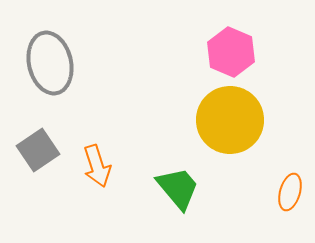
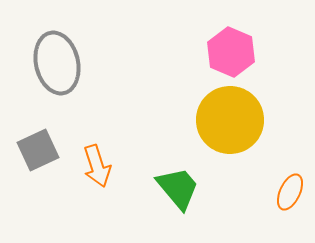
gray ellipse: moved 7 px right
gray square: rotated 9 degrees clockwise
orange ellipse: rotated 9 degrees clockwise
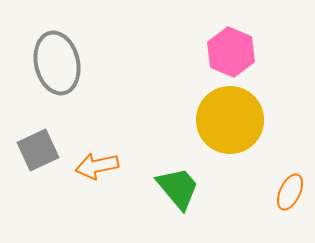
orange arrow: rotated 96 degrees clockwise
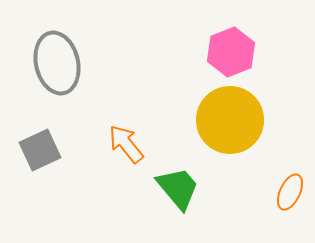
pink hexagon: rotated 15 degrees clockwise
gray square: moved 2 px right
orange arrow: moved 29 px right, 22 px up; rotated 63 degrees clockwise
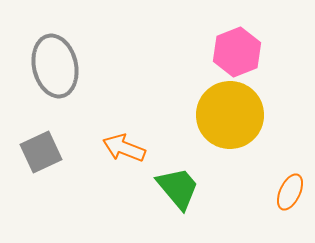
pink hexagon: moved 6 px right
gray ellipse: moved 2 px left, 3 px down
yellow circle: moved 5 px up
orange arrow: moved 2 px left, 4 px down; rotated 30 degrees counterclockwise
gray square: moved 1 px right, 2 px down
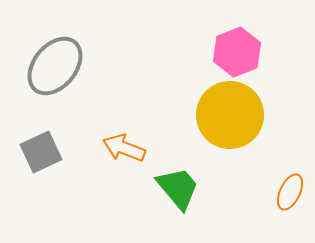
gray ellipse: rotated 52 degrees clockwise
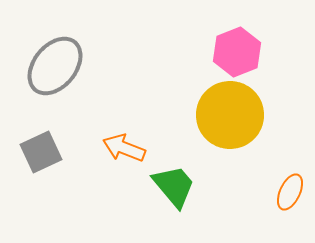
green trapezoid: moved 4 px left, 2 px up
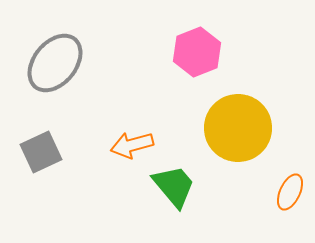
pink hexagon: moved 40 px left
gray ellipse: moved 3 px up
yellow circle: moved 8 px right, 13 px down
orange arrow: moved 8 px right, 3 px up; rotated 36 degrees counterclockwise
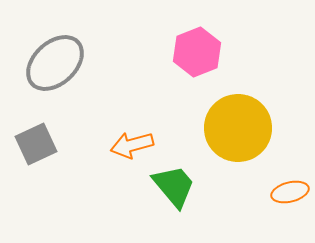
gray ellipse: rotated 8 degrees clockwise
gray square: moved 5 px left, 8 px up
orange ellipse: rotated 51 degrees clockwise
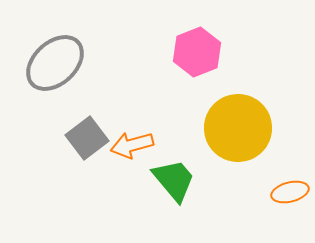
gray square: moved 51 px right, 6 px up; rotated 12 degrees counterclockwise
green trapezoid: moved 6 px up
